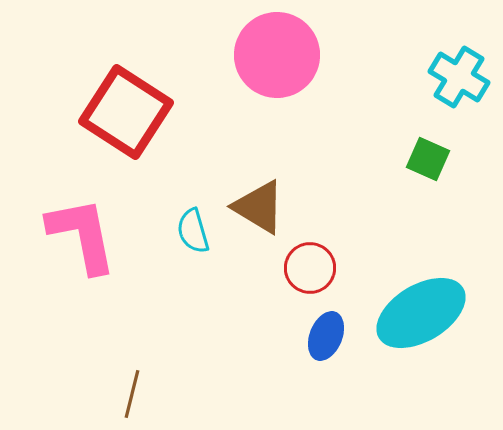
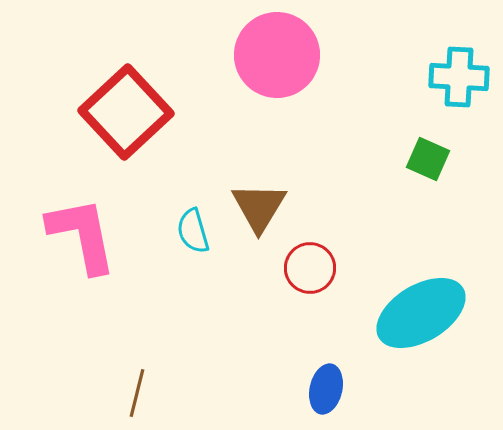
cyan cross: rotated 28 degrees counterclockwise
red square: rotated 14 degrees clockwise
brown triangle: rotated 30 degrees clockwise
blue ellipse: moved 53 px down; rotated 9 degrees counterclockwise
brown line: moved 5 px right, 1 px up
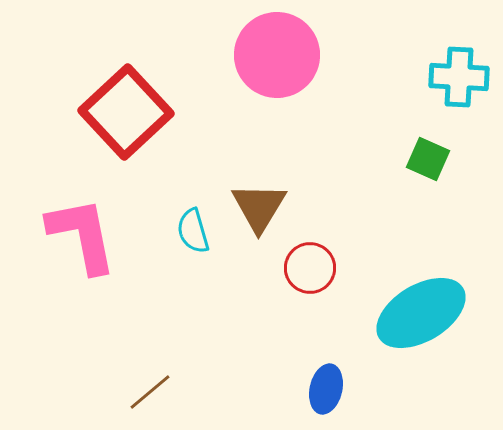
brown line: moved 13 px right, 1 px up; rotated 36 degrees clockwise
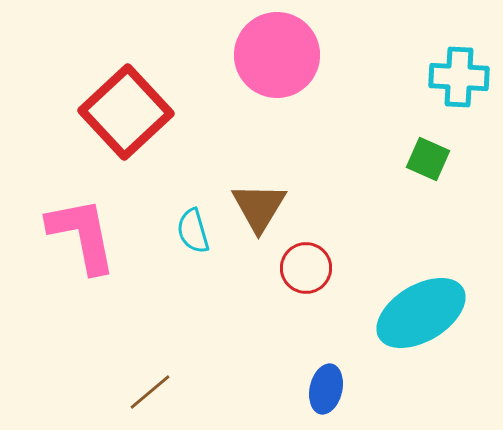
red circle: moved 4 px left
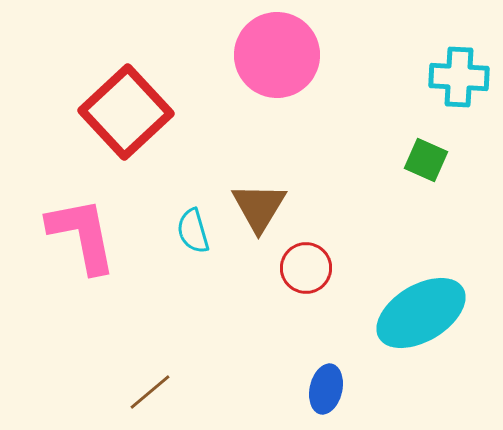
green square: moved 2 px left, 1 px down
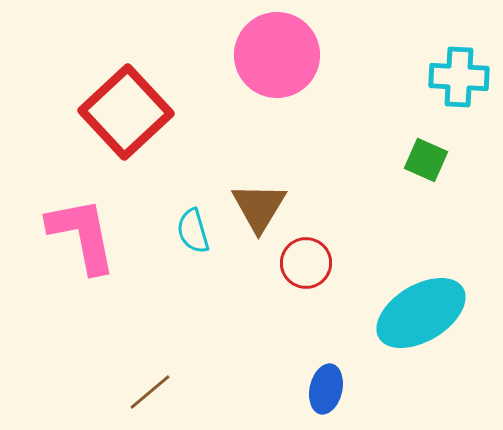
red circle: moved 5 px up
